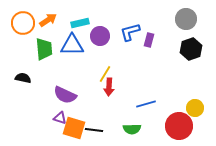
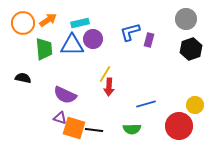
purple circle: moved 7 px left, 3 px down
yellow circle: moved 3 px up
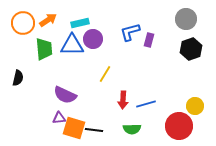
black semicircle: moved 5 px left; rotated 91 degrees clockwise
red arrow: moved 14 px right, 13 px down
yellow circle: moved 1 px down
purple triangle: moved 1 px left; rotated 24 degrees counterclockwise
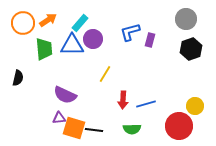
cyan rectangle: rotated 36 degrees counterclockwise
purple rectangle: moved 1 px right
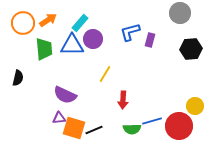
gray circle: moved 6 px left, 6 px up
black hexagon: rotated 15 degrees clockwise
blue line: moved 6 px right, 17 px down
black line: rotated 30 degrees counterclockwise
